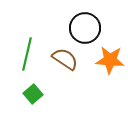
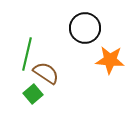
brown semicircle: moved 19 px left, 14 px down
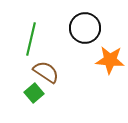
green line: moved 4 px right, 15 px up
brown semicircle: moved 1 px up
green square: moved 1 px right, 1 px up
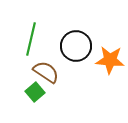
black circle: moved 9 px left, 18 px down
green square: moved 1 px right, 1 px up
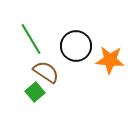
green line: rotated 44 degrees counterclockwise
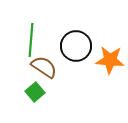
green line: moved 1 px down; rotated 36 degrees clockwise
brown semicircle: moved 2 px left, 5 px up
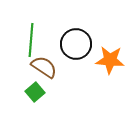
black circle: moved 2 px up
